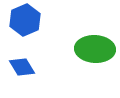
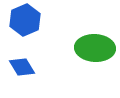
green ellipse: moved 1 px up
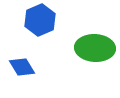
blue hexagon: moved 15 px right
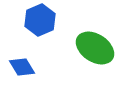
green ellipse: rotated 30 degrees clockwise
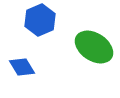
green ellipse: moved 1 px left, 1 px up
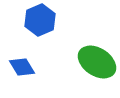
green ellipse: moved 3 px right, 15 px down
